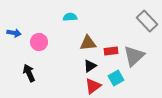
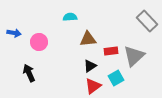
brown triangle: moved 4 px up
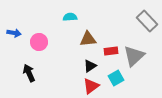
red triangle: moved 2 px left
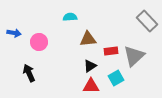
red triangle: rotated 36 degrees clockwise
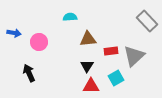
black triangle: moved 3 px left; rotated 24 degrees counterclockwise
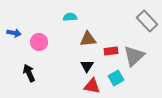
red triangle: moved 1 px right; rotated 12 degrees clockwise
